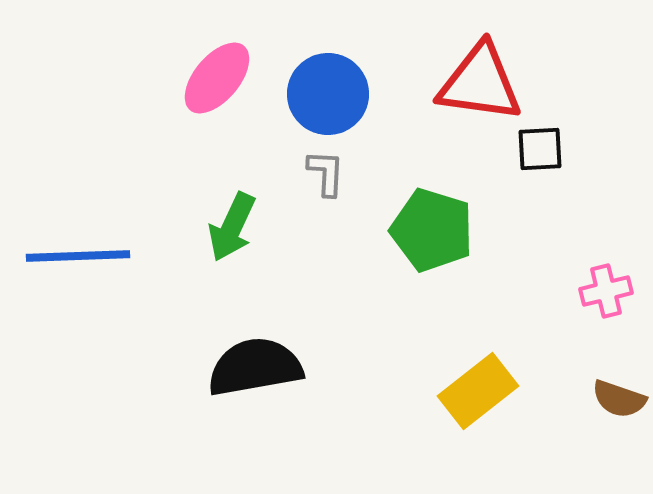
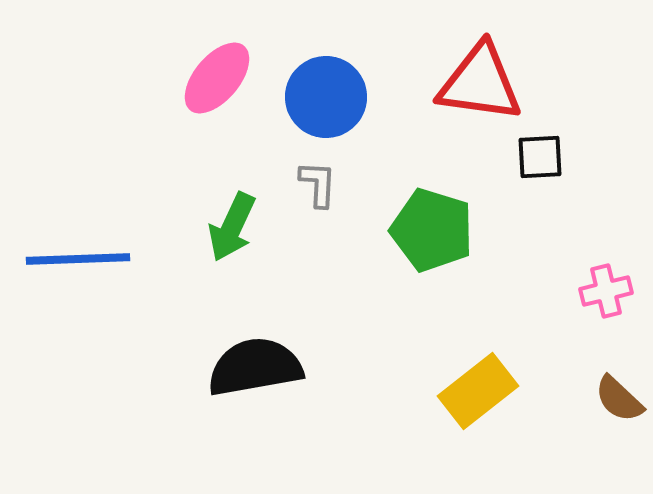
blue circle: moved 2 px left, 3 px down
black square: moved 8 px down
gray L-shape: moved 8 px left, 11 px down
blue line: moved 3 px down
brown semicircle: rotated 24 degrees clockwise
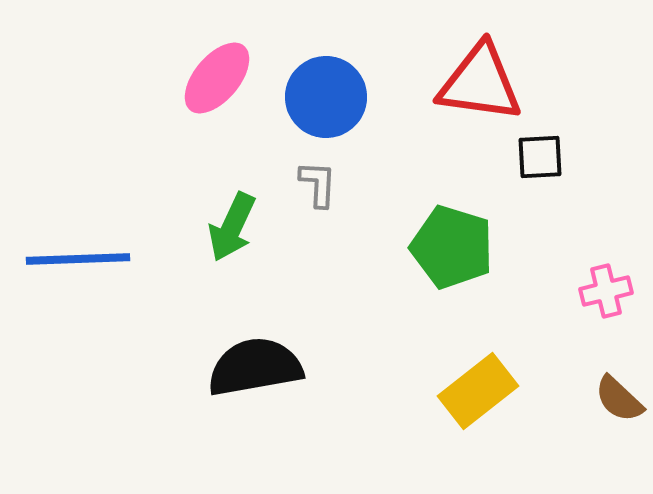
green pentagon: moved 20 px right, 17 px down
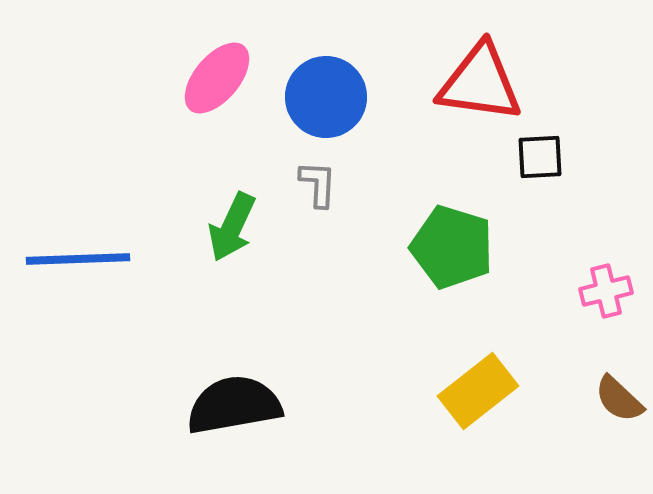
black semicircle: moved 21 px left, 38 px down
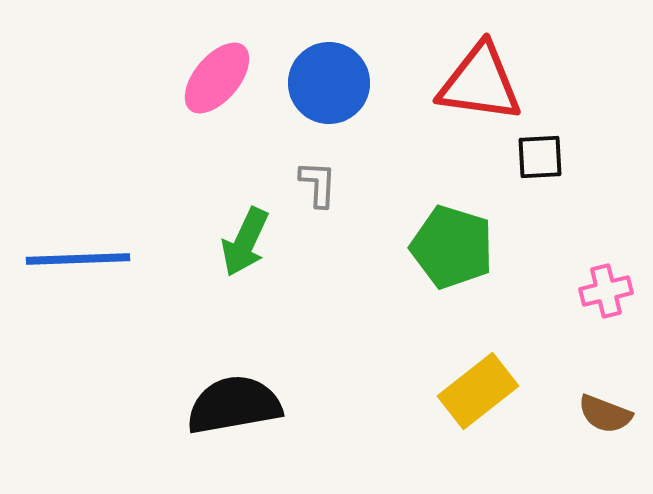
blue circle: moved 3 px right, 14 px up
green arrow: moved 13 px right, 15 px down
brown semicircle: moved 14 px left, 15 px down; rotated 22 degrees counterclockwise
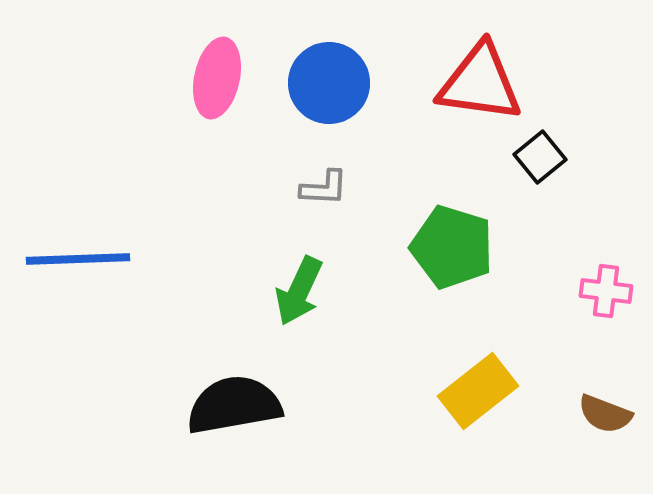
pink ellipse: rotated 28 degrees counterclockwise
black square: rotated 36 degrees counterclockwise
gray L-shape: moved 6 px right, 4 px down; rotated 90 degrees clockwise
green arrow: moved 54 px right, 49 px down
pink cross: rotated 21 degrees clockwise
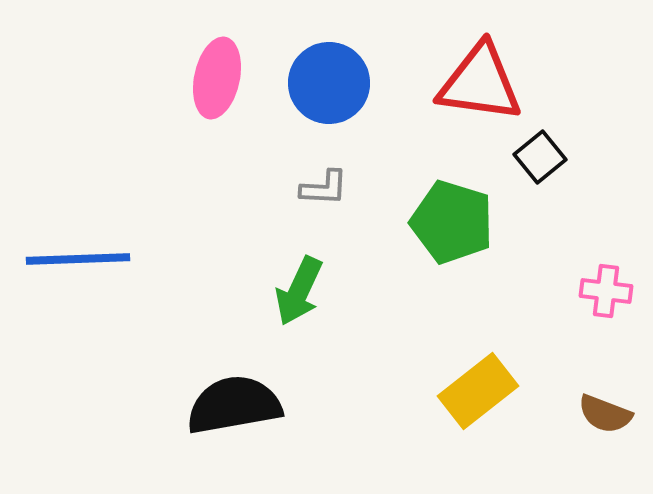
green pentagon: moved 25 px up
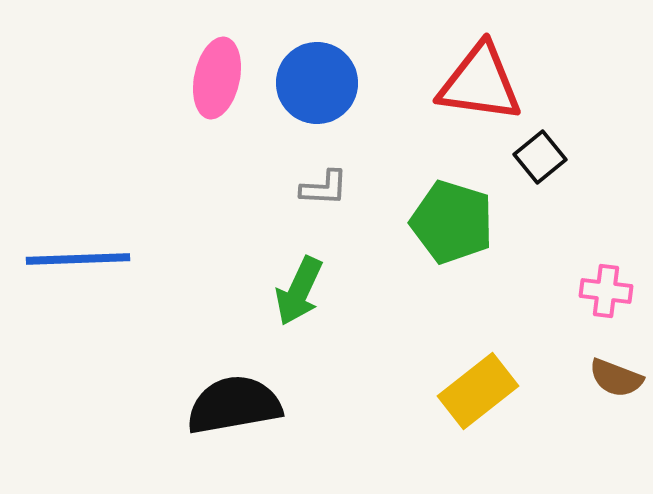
blue circle: moved 12 px left
brown semicircle: moved 11 px right, 36 px up
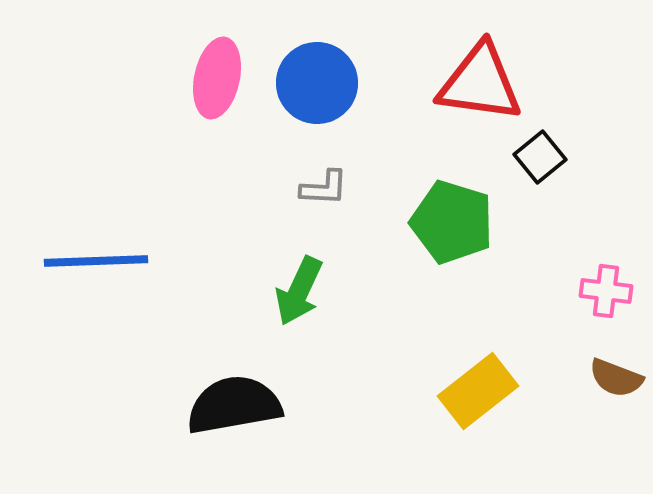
blue line: moved 18 px right, 2 px down
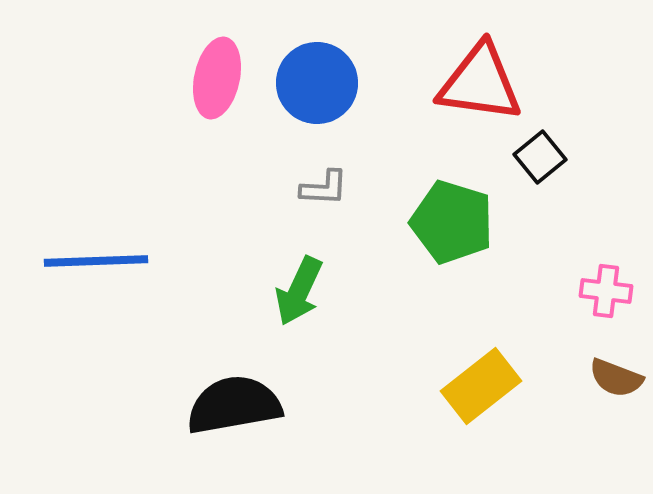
yellow rectangle: moved 3 px right, 5 px up
